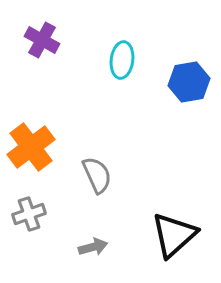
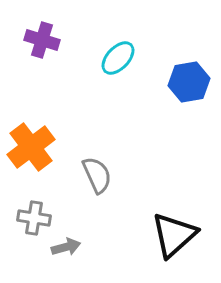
purple cross: rotated 12 degrees counterclockwise
cyan ellipse: moved 4 px left, 2 px up; rotated 36 degrees clockwise
gray cross: moved 5 px right, 4 px down; rotated 28 degrees clockwise
gray arrow: moved 27 px left
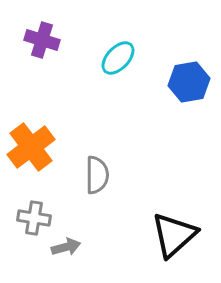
gray semicircle: rotated 24 degrees clockwise
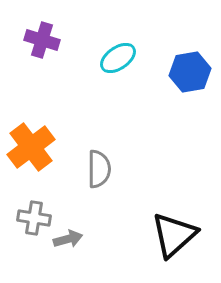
cyan ellipse: rotated 12 degrees clockwise
blue hexagon: moved 1 px right, 10 px up
gray semicircle: moved 2 px right, 6 px up
gray arrow: moved 2 px right, 8 px up
